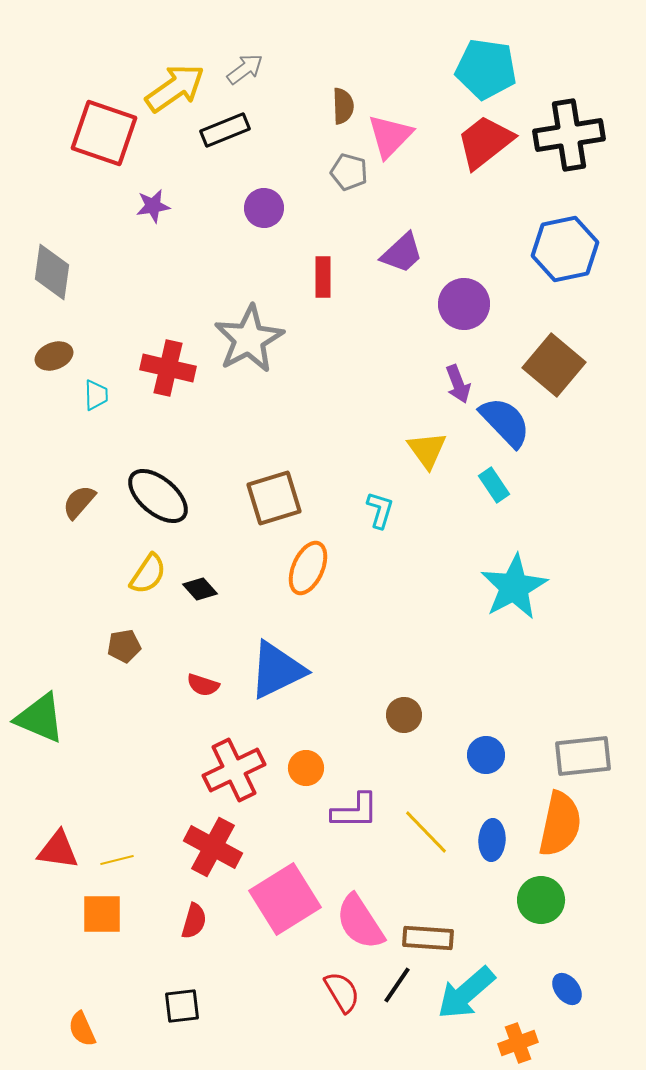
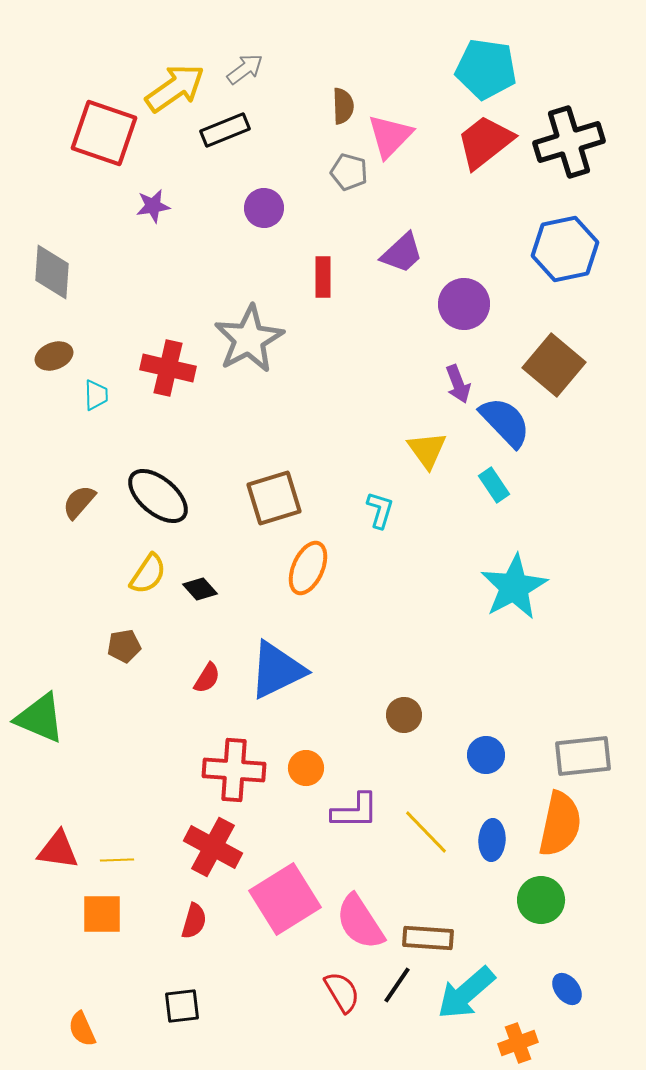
black cross at (569, 135): moved 7 px down; rotated 8 degrees counterclockwise
gray diamond at (52, 272): rotated 4 degrees counterclockwise
red semicircle at (203, 685): moved 4 px right, 7 px up; rotated 76 degrees counterclockwise
red cross at (234, 770): rotated 30 degrees clockwise
yellow line at (117, 860): rotated 12 degrees clockwise
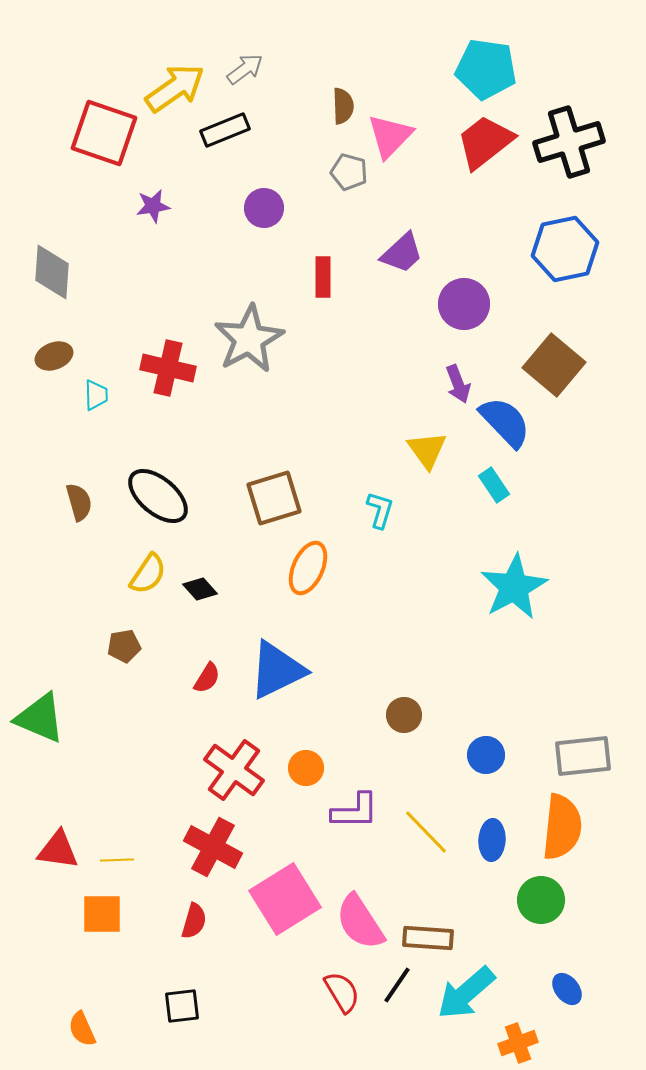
brown semicircle at (79, 502): rotated 123 degrees clockwise
red cross at (234, 770): rotated 32 degrees clockwise
orange semicircle at (560, 824): moved 2 px right, 3 px down; rotated 6 degrees counterclockwise
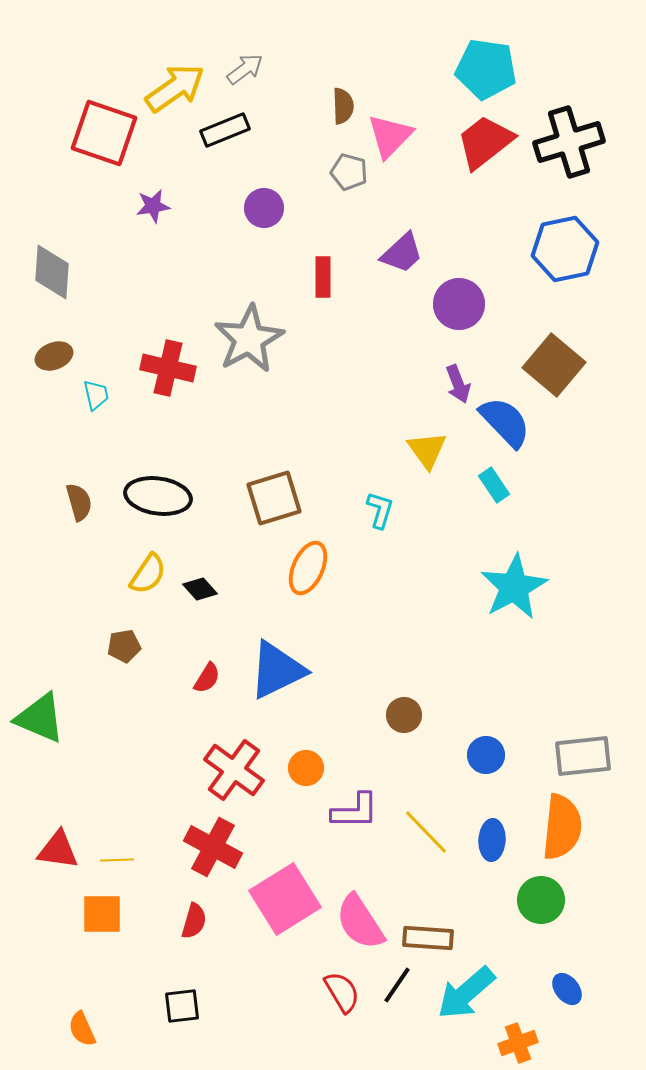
purple circle at (464, 304): moved 5 px left
cyan trapezoid at (96, 395): rotated 12 degrees counterclockwise
black ellipse at (158, 496): rotated 32 degrees counterclockwise
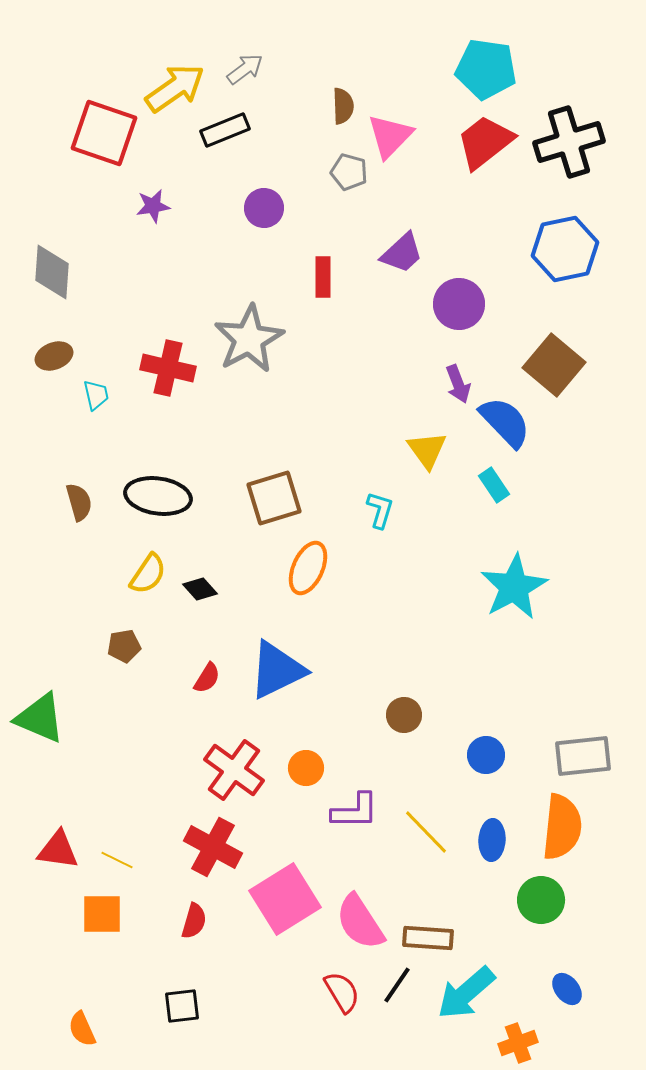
yellow line at (117, 860): rotated 28 degrees clockwise
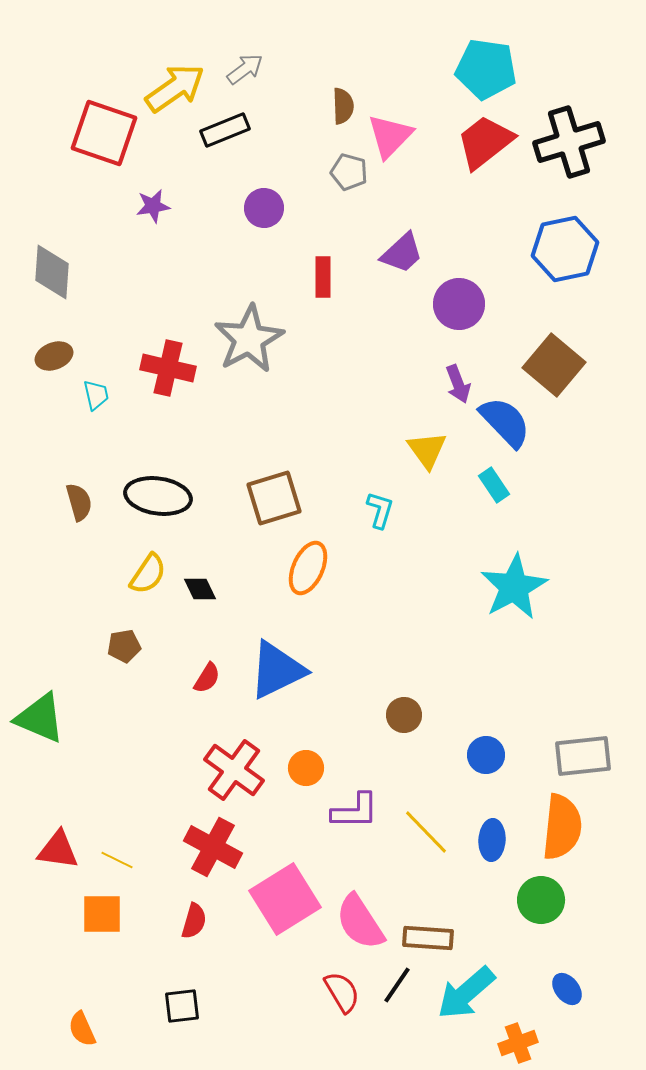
black diamond at (200, 589): rotated 16 degrees clockwise
